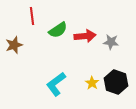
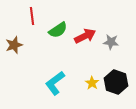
red arrow: rotated 20 degrees counterclockwise
cyan L-shape: moved 1 px left, 1 px up
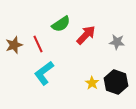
red line: moved 6 px right, 28 px down; rotated 18 degrees counterclockwise
green semicircle: moved 3 px right, 6 px up
red arrow: moved 1 px right, 1 px up; rotated 20 degrees counterclockwise
gray star: moved 6 px right
cyan L-shape: moved 11 px left, 10 px up
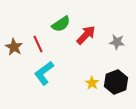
brown star: moved 2 px down; rotated 24 degrees counterclockwise
black hexagon: rotated 20 degrees clockwise
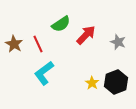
gray star: moved 1 px right; rotated 14 degrees clockwise
brown star: moved 3 px up
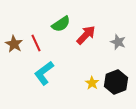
red line: moved 2 px left, 1 px up
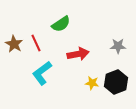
red arrow: moved 8 px left, 19 px down; rotated 35 degrees clockwise
gray star: moved 4 px down; rotated 21 degrees counterclockwise
cyan L-shape: moved 2 px left
yellow star: rotated 24 degrees counterclockwise
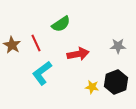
brown star: moved 2 px left, 1 px down
yellow star: moved 4 px down
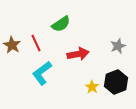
gray star: rotated 21 degrees counterclockwise
yellow star: rotated 24 degrees clockwise
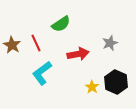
gray star: moved 8 px left, 3 px up
black hexagon: rotated 15 degrees counterclockwise
